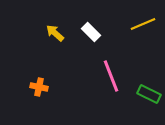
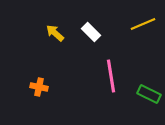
pink line: rotated 12 degrees clockwise
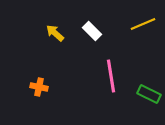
white rectangle: moved 1 px right, 1 px up
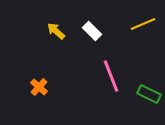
yellow arrow: moved 1 px right, 2 px up
pink line: rotated 12 degrees counterclockwise
orange cross: rotated 30 degrees clockwise
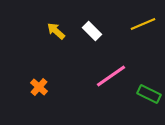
pink line: rotated 76 degrees clockwise
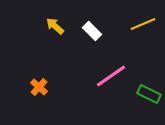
yellow arrow: moved 1 px left, 5 px up
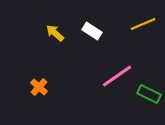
yellow arrow: moved 7 px down
white rectangle: rotated 12 degrees counterclockwise
pink line: moved 6 px right
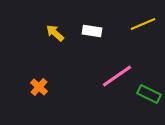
white rectangle: rotated 24 degrees counterclockwise
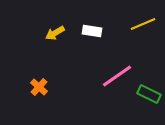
yellow arrow: rotated 72 degrees counterclockwise
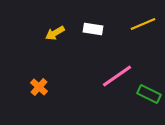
white rectangle: moved 1 px right, 2 px up
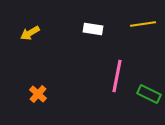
yellow line: rotated 15 degrees clockwise
yellow arrow: moved 25 px left
pink line: rotated 44 degrees counterclockwise
orange cross: moved 1 px left, 7 px down
